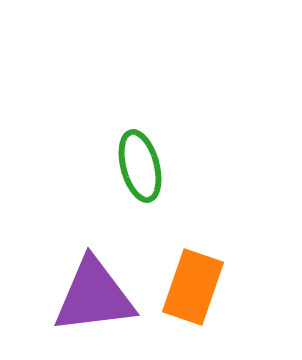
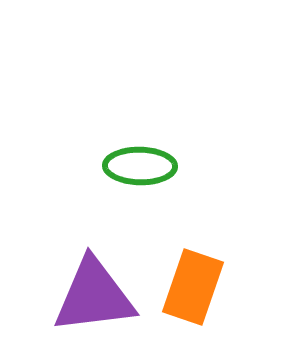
green ellipse: rotated 74 degrees counterclockwise
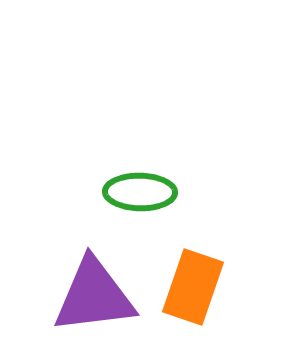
green ellipse: moved 26 px down
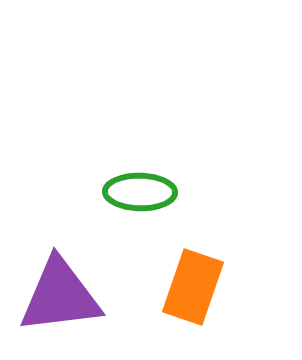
purple triangle: moved 34 px left
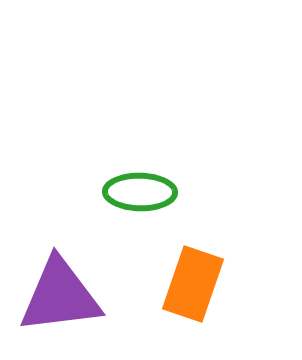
orange rectangle: moved 3 px up
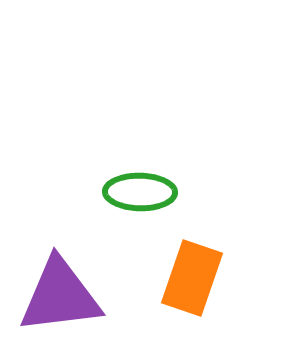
orange rectangle: moved 1 px left, 6 px up
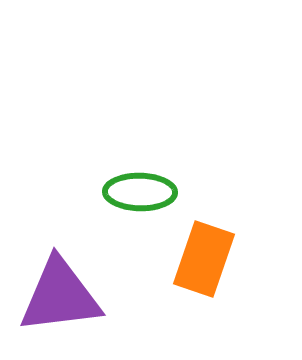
orange rectangle: moved 12 px right, 19 px up
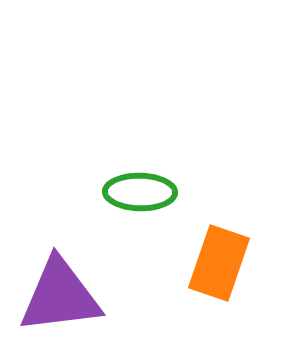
orange rectangle: moved 15 px right, 4 px down
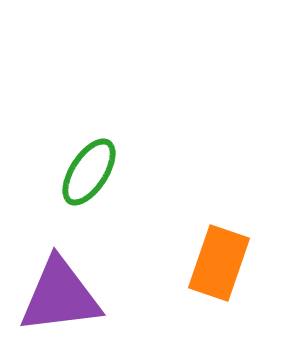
green ellipse: moved 51 px left, 20 px up; rotated 58 degrees counterclockwise
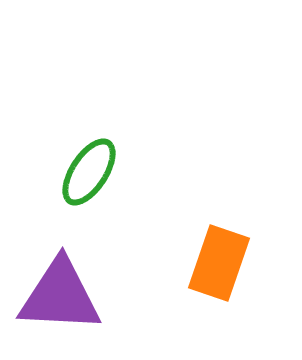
purple triangle: rotated 10 degrees clockwise
